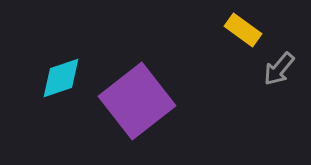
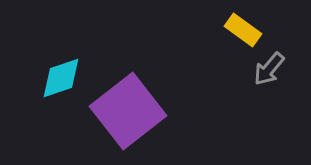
gray arrow: moved 10 px left
purple square: moved 9 px left, 10 px down
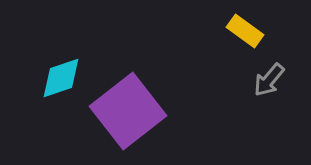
yellow rectangle: moved 2 px right, 1 px down
gray arrow: moved 11 px down
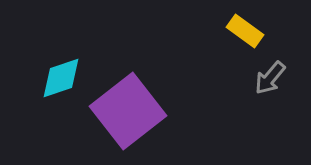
gray arrow: moved 1 px right, 2 px up
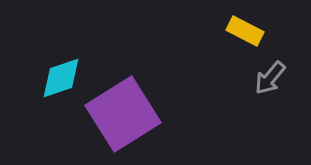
yellow rectangle: rotated 9 degrees counterclockwise
purple square: moved 5 px left, 3 px down; rotated 6 degrees clockwise
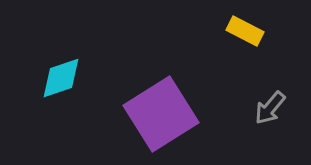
gray arrow: moved 30 px down
purple square: moved 38 px right
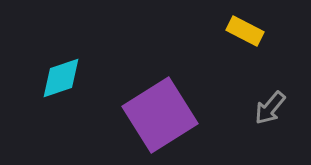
purple square: moved 1 px left, 1 px down
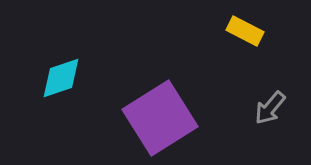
purple square: moved 3 px down
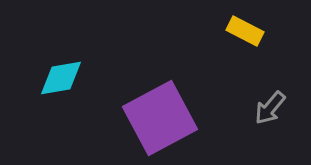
cyan diamond: rotated 9 degrees clockwise
purple square: rotated 4 degrees clockwise
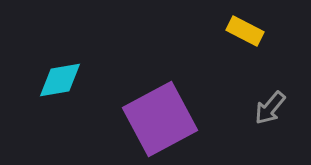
cyan diamond: moved 1 px left, 2 px down
purple square: moved 1 px down
